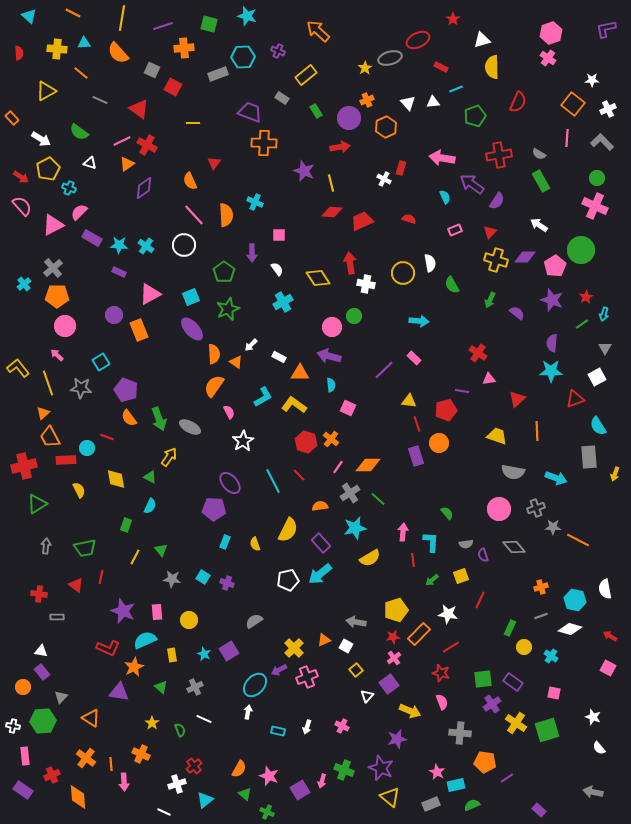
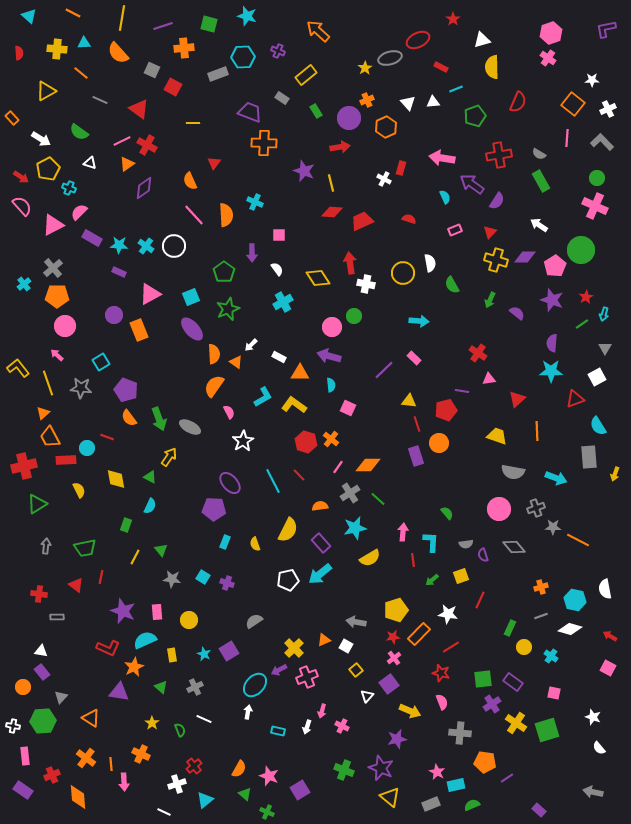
white circle at (184, 245): moved 10 px left, 1 px down
pink arrow at (322, 781): moved 70 px up
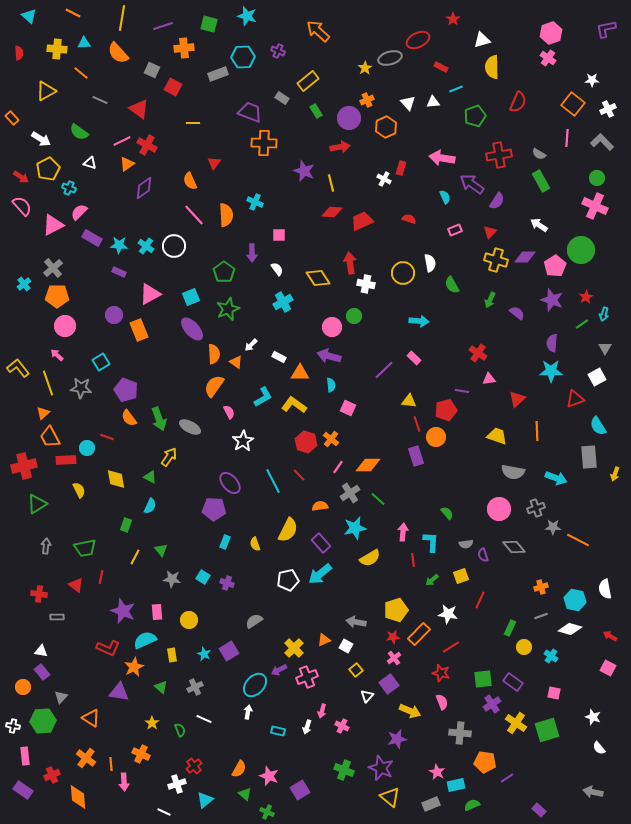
yellow rectangle at (306, 75): moved 2 px right, 6 px down
orange circle at (439, 443): moved 3 px left, 6 px up
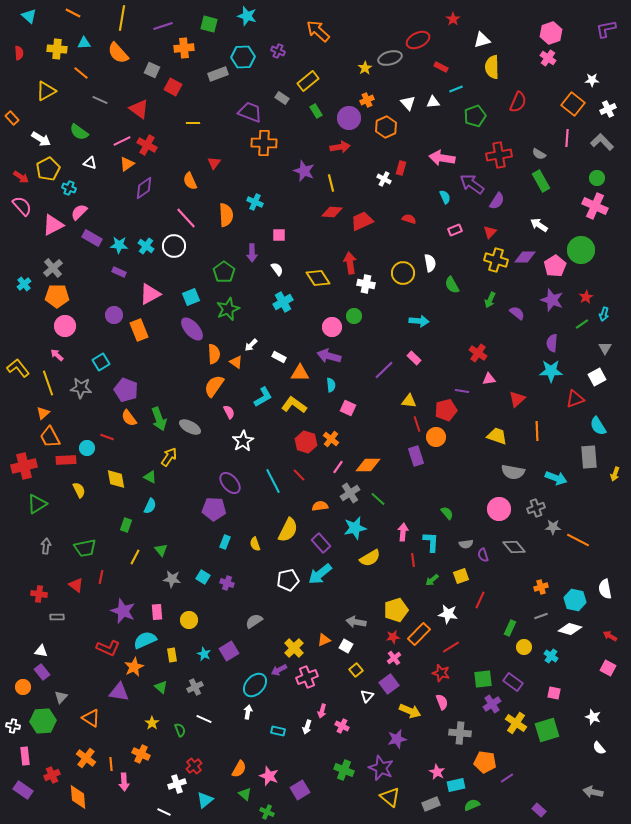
pink line at (194, 215): moved 8 px left, 3 px down
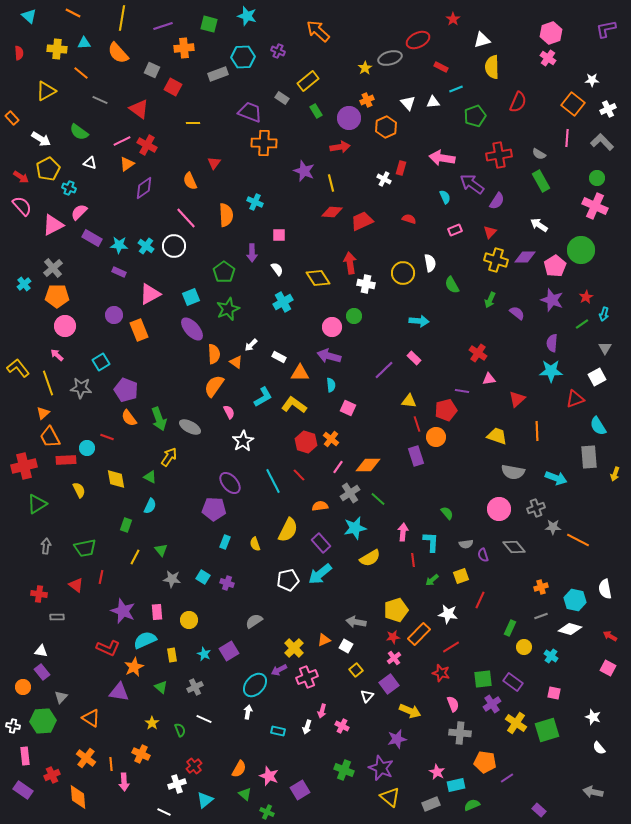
pink semicircle at (442, 702): moved 11 px right, 2 px down
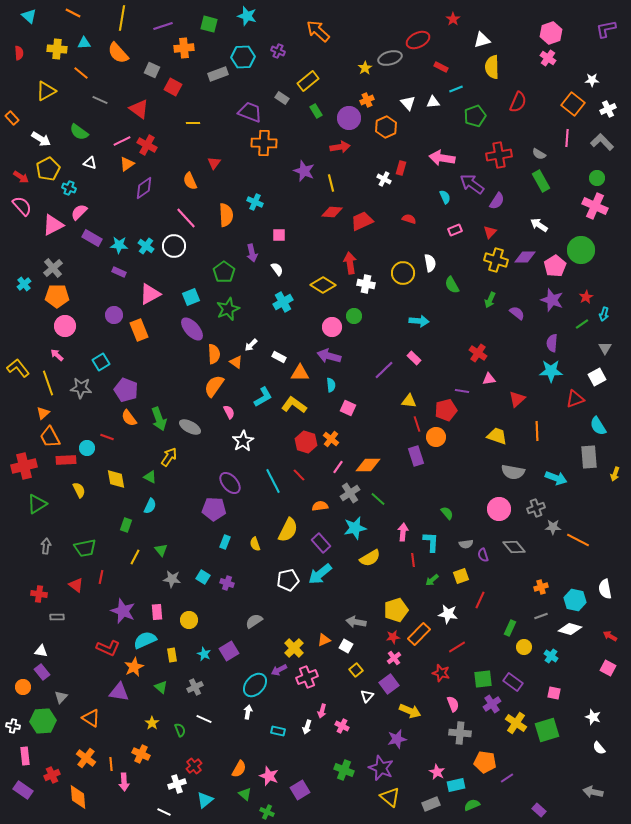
purple arrow at (252, 253): rotated 12 degrees counterclockwise
yellow diamond at (318, 278): moved 5 px right, 7 px down; rotated 25 degrees counterclockwise
red line at (451, 647): moved 6 px right
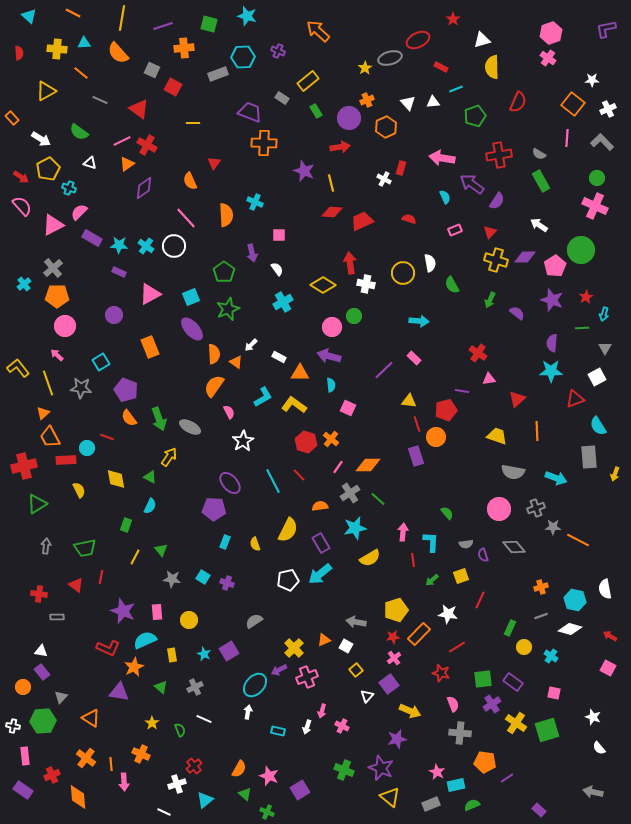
green line at (582, 324): moved 4 px down; rotated 32 degrees clockwise
orange rectangle at (139, 330): moved 11 px right, 17 px down
purple rectangle at (321, 543): rotated 12 degrees clockwise
